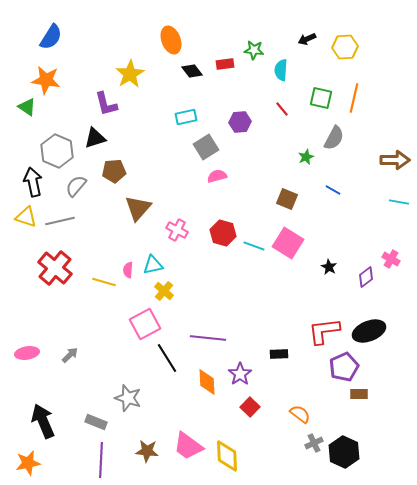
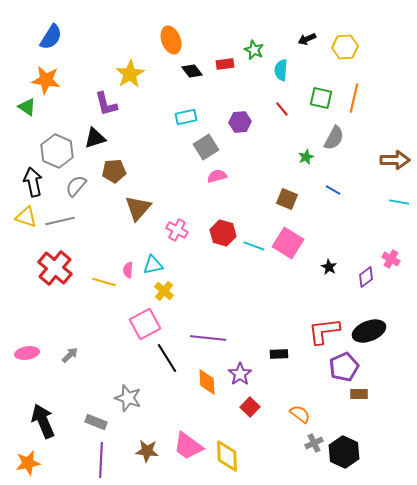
green star at (254, 50): rotated 18 degrees clockwise
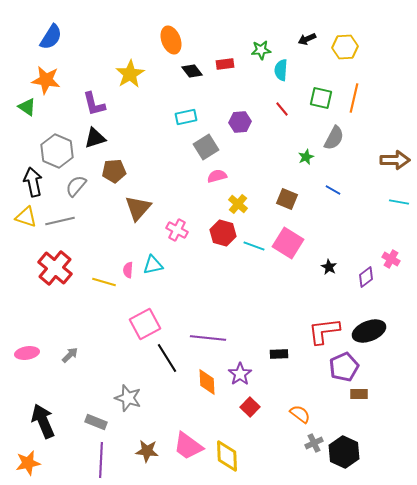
green star at (254, 50): moved 7 px right; rotated 30 degrees counterclockwise
purple L-shape at (106, 104): moved 12 px left
yellow cross at (164, 291): moved 74 px right, 87 px up
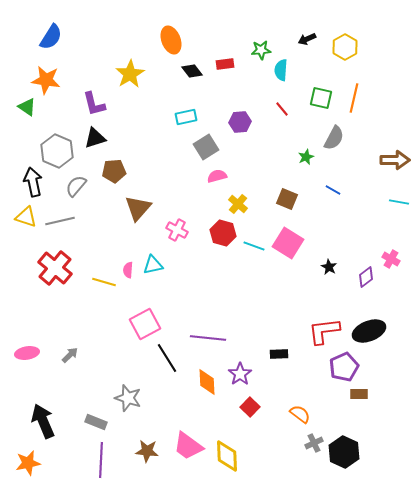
yellow hexagon at (345, 47): rotated 25 degrees counterclockwise
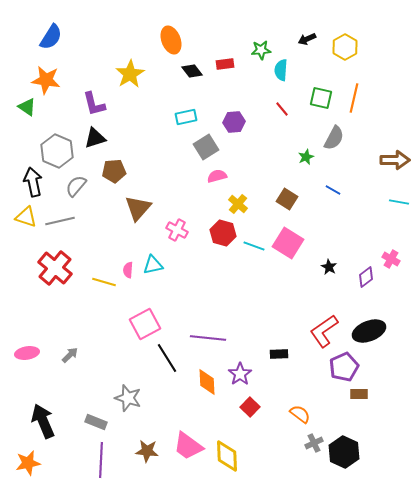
purple hexagon at (240, 122): moved 6 px left
brown square at (287, 199): rotated 10 degrees clockwise
red L-shape at (324, 331): rotated 28 degrees counterclockwise
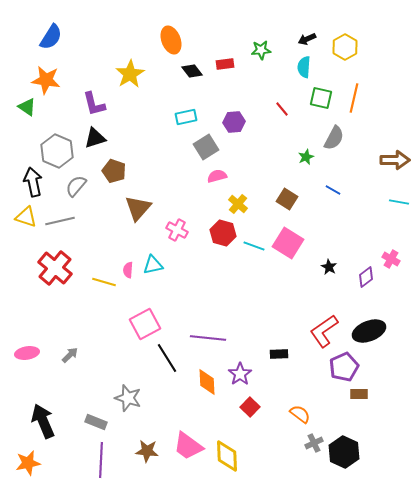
cyan semicircle at (281, 70): moved 23 px right, 3 px up
brown pentagon at (114, 171): rotated 25 degrees clockwise
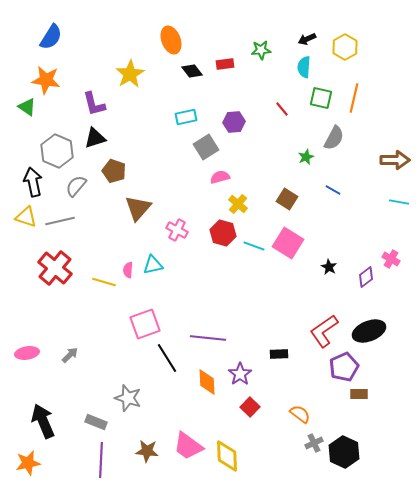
pink semicircle at (217, 176): moved 3 px right, 1 px down
pink square at (145, 324): rotated 8 degrees clockwise
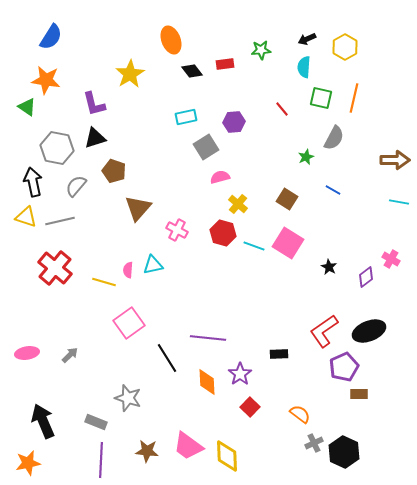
gray hexagon at (57, 151): moved 3 px up; rotated 12 degrees counterclockwise
pink square at (145, 324): moved 16 px left, 1 px up; rotated 16 degrees counterclockwise
